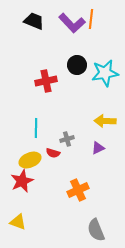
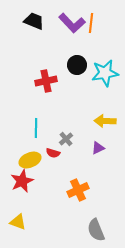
orange line: moved 4 px down
gray cross: moved 1 px left; rotated 24 degrees counterclockwise
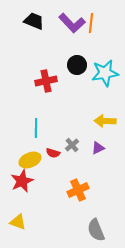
gray cross: moved 6 px right, 6 px down
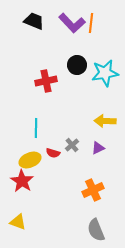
red star: rotated 15 degrees counterclockwise
orange cross: moved 15 px right
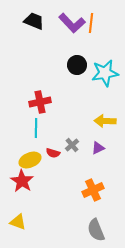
red cross: moved 6 px left, 21 px down
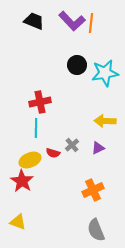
purple L-shape: moved 2 px up
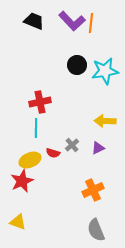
cyan star: moved 2 px up
red star: rotated 15 degrees clockwise
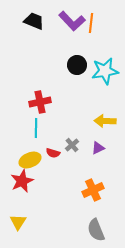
yellow triangle: rotated 42 degrees clockwise
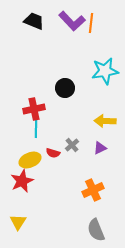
black circle: moved 12 px left, 23 px down
red cross: moved 6 px left, 7 px down
purple triangle: moved 2 px right
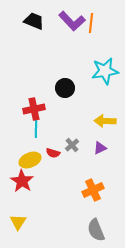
red star: rotated 15 degrees counterclockwise
